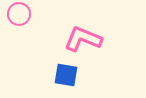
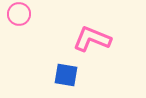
pink L-shape: moved 9 px right
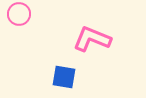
blue square: moved 2 px left, 2 px down
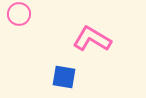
pink L-shape: rotated 9 degrees clockwise
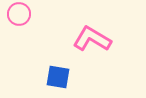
blue square: moved 6 px left
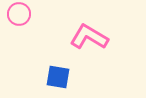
pink L-shape: moved 3 px left, 2 px up
